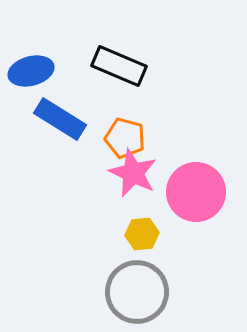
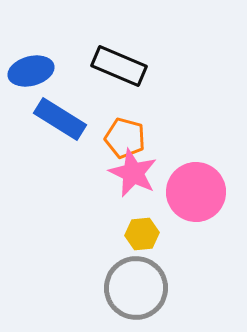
gray circle: moved 1 px left, 4 px up
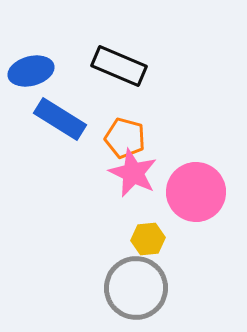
yellow hexagon: moved 6 px right, 5 px down
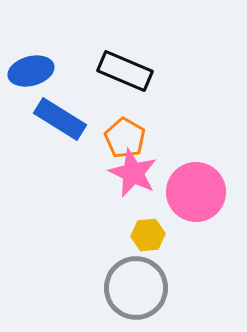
black rectangle: moved 6 px right, 5 px down
orange pentagon: rotated 15 degrees clockwise
yellow hexagon: moved 4 px up
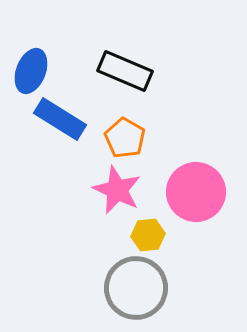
blue ellipse: rotated 54 degrees counterclockwise
pink star: moved 16 px left, 17 px down
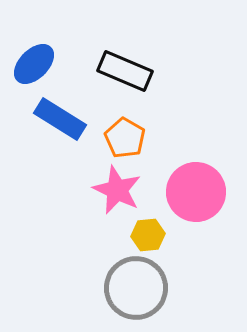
blue ellipse: moved 3 px right, 7 px up; rotated 24 degrees clockwise
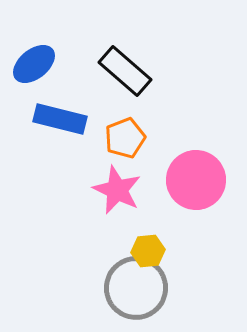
blue ellipse: rotated 6 degrees clockwise
black rectangle: rotated 18 degrees clockwise
blue rectangle: rotated 18 degrees counterclockwise
orange pentagon: rotated 21 degrees clockwise
pink circle: moved 12 px up
yellow hexagon: moved 16 px down
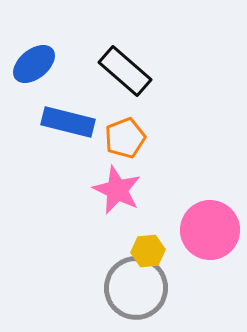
blue rectangle: moved 8 px right, 3 px down
pink circle: moved 14 px right, 50 px down
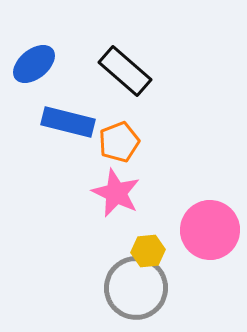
orange pentagon: moved 6 px left, 4 px down
pink star: moved 1 px left, 3 px down
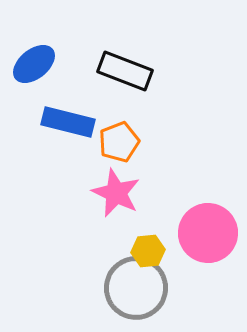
black rectangle: rotated 20 degrees counterclockwise
pink circle: moved 2 px left, 3 px down
